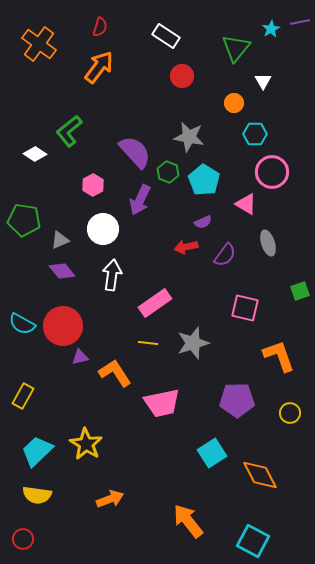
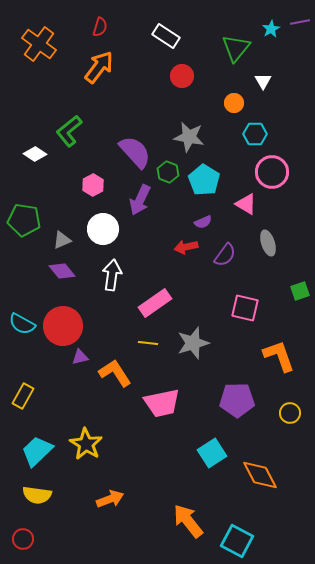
gray triangle at (60, 240): moved 2 px right
cyan square at (253, 541): moved 16 px left
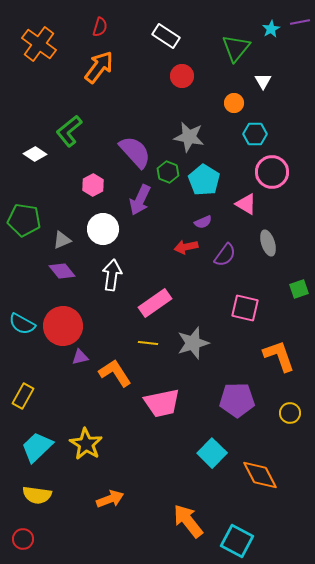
green square at (300, 291): moved 1 px left, 2 px up
cyan trapezoid at (37, 451): moved 4 px up
cyan square at (212, 453): rotated 12 degrees counterclockwise
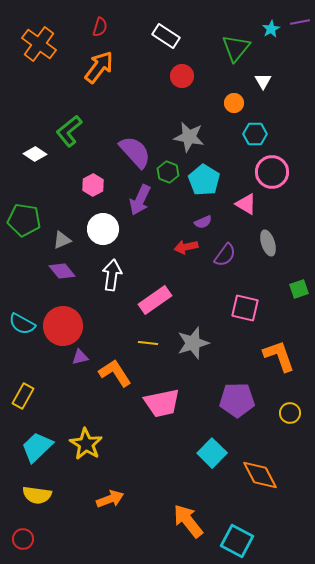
pink rectangle at (155, 303): moved 3 px up
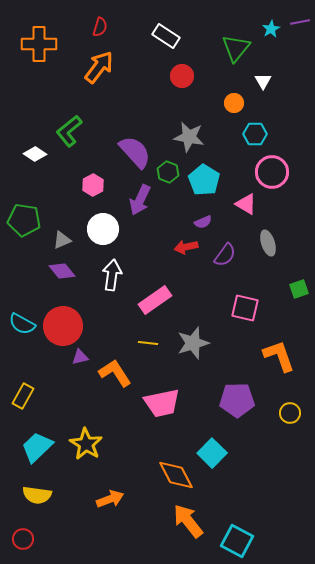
orange cross at (39, 44): rotated 36 degrees counterclockwise
orange diamond at (260, 475): moved 84 px left
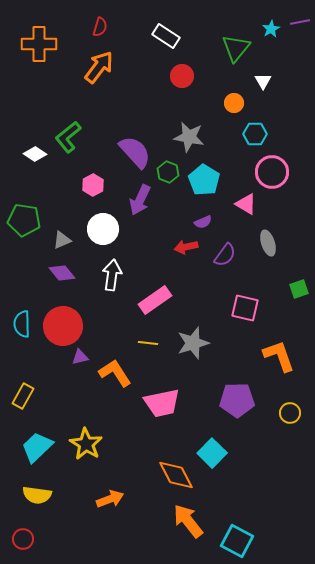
green L-shape at (69, 131): moved 1 px left, 6 px down
purple diamond at (62, 271): moved 2 px down
cyan semicircle at (22, 324): rotated 60 degrees clockwise
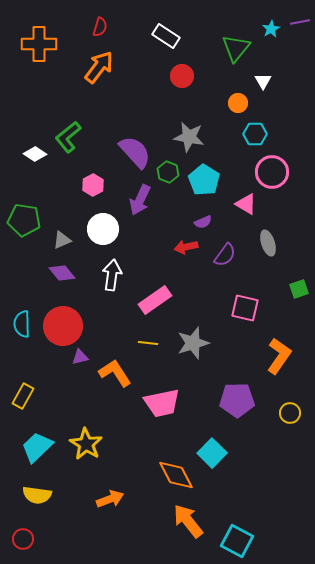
orange circle at (234, 103): moved 4 px right
orange L-shape at (279, 356): rotated 54 degrees clockwise
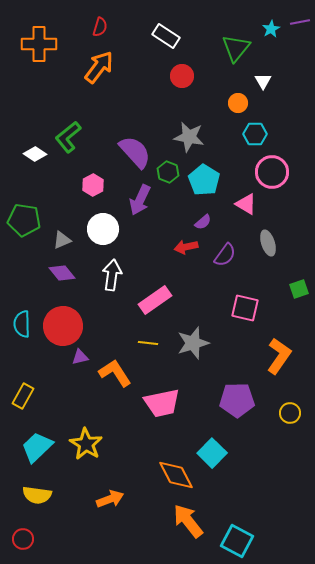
purple semicircle at (203, 222): rotated 18 degrees counterclockwise
